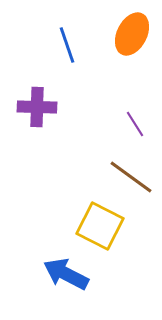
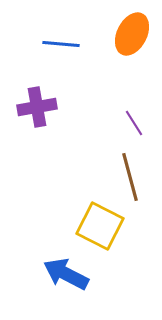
blue line: moved 6 px left, 1 px up; rotated 66 degrees counterclockwise
purple cross: rotated 12 degrees counterclockwise
purple line: moved 1 px left, 1 px up
brown line: moved 1 px left; rotated 39 degrees clockwise
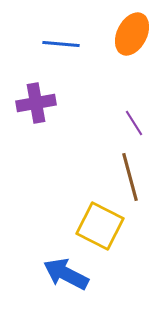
purple cross: moved 1 px left, 4 px up
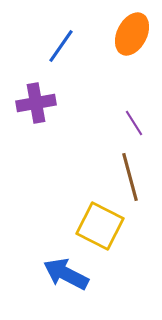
blue line: moved 2 px down; rotated 60 degrees counterclockwise
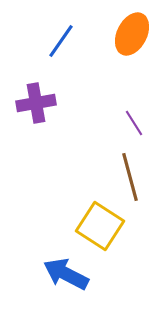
blue line: moved 5 px up
yellow square: rotated 6 degrees clockwise
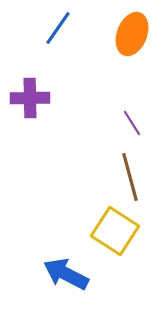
orange ellipse: rotated 6 degrees counterclockwise
blue line: moved 3 px left, 13 px up
purple cross: moved 6 px left, 5 px up; rotated 9 degrees clockwise
purple line: moved 2 px left
yellow square: moved 15 px right, 5 px down
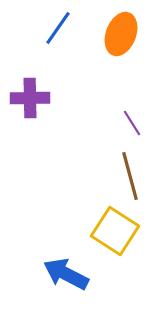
orange ellipse: moved 11 px left
brown line: moved 1 px up
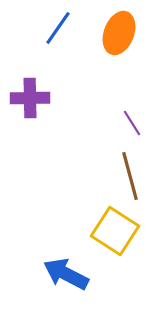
orange ellipse: moved 2 px left, 1 px up
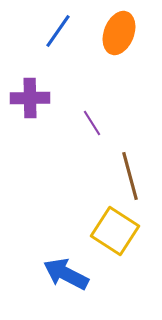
blue line: moved 3 px down
purple line: moved 40 px left
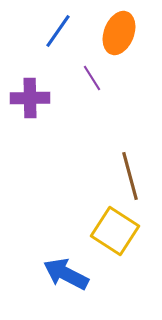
purple line: moved 45 px up
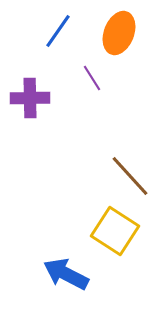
brown line: rotated 27 degrees counterclockwise
